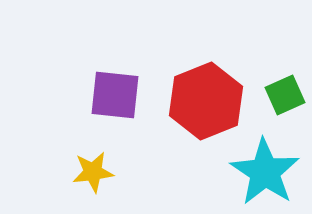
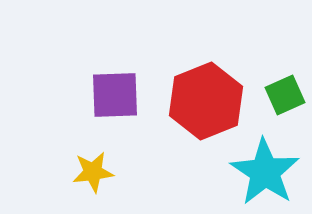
purple square: rotated 8 degrees counterclockwise
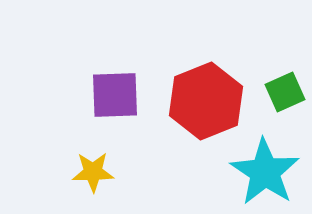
green square: moved 3 px up
yellow star: rotated 6 degrees clockwise
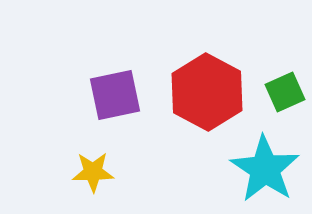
purple square: rotated 10 degrees counterclockwise
red hexagon: moved 1 px right, 9 px up; rotated 10 degrees counterclockwise
cyan star: moved 3 px up
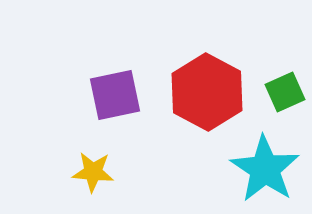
yellow star: rotated 6 degrees clockwise
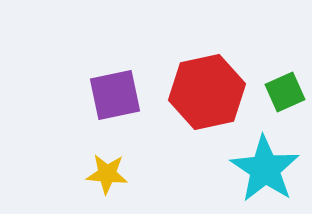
red hexagon: rotated 20 degrees clockwise
yellow star: moved 14 px right, 2 px down
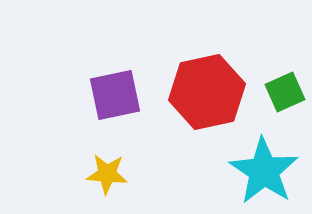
cyan star: moved 1 px left, 2 px down
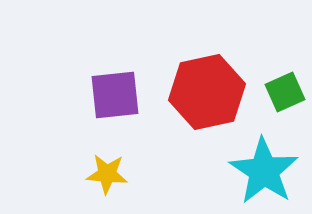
purple square: rotated 6 degrees clockwise
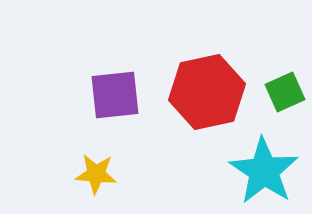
yellow star: moved 11 px left
